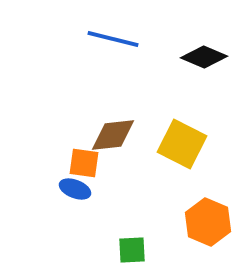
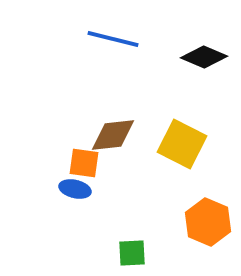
blue ellipse: rotated 8 degrees counterclockwise
green square: moved 3 px down
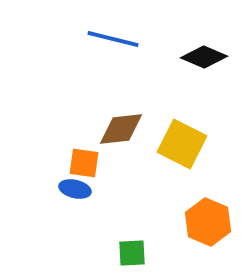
brown diamond: moved 8 px right, 6 px up
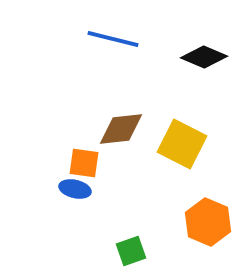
green square: moved 1 px left, 2 px up; rotated 16 degrees counterclockwise
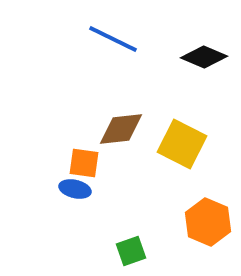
blue line: rotated 12 degrees clockwise
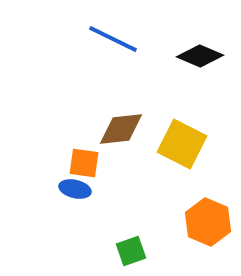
black diamond: moved 4 px left, 1 px up
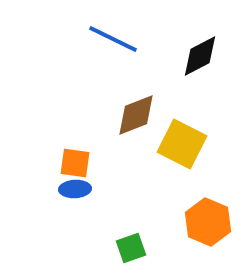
black diamond: rotated 51 degrees counterclockwise
brown diamond: moved 15 px right, 14 px up; rotated 15 degrees counterclockwise
orange square: moved 9 px left
blue ellipse: rotated 16 degrees counterclockwise
green square: moved 3 px up
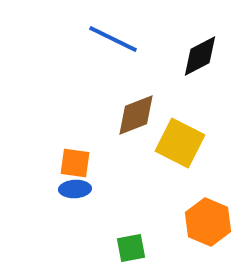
yellow square: moved 2 px left, 1 px up
green square: rotated 8 degrees clockwise
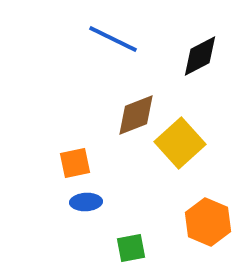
yellow square: rotated 21 degrees clockwise
orange square: rotated 20 degrees counterclockwise
blue ellipse: moved 11 px right, 13 px down
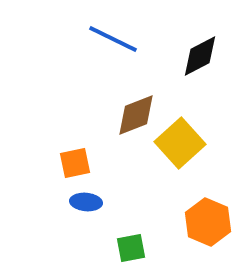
blue ellipse: rotated 8 degrees clockwise
